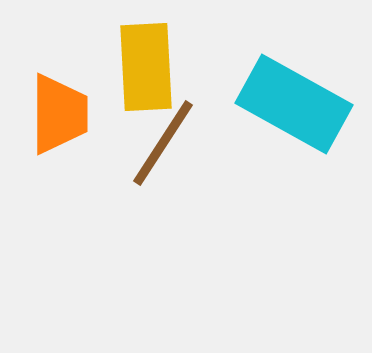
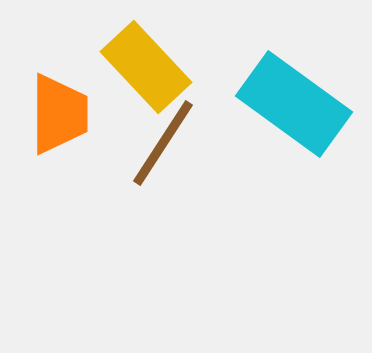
yellow rectangle: rotated 40 degrees counterclockwise
cyan rectangle: rotated 7 degrees clockwise
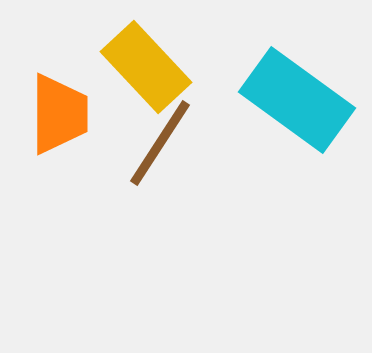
cyan rectangle: moved 3 px right, 4 px up
brown line: moved 3 px left
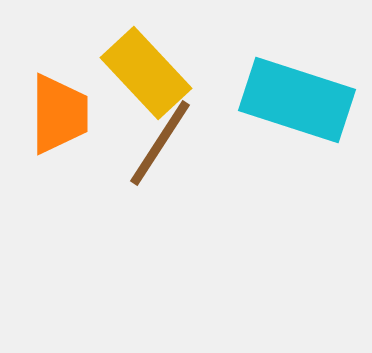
yellow rectangle: moved 6 px down
cyan rectangle: rotated 18 degrees counterclockwise
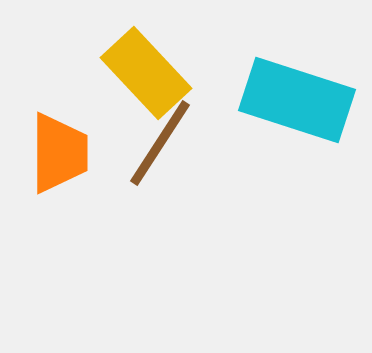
orange trapezoid: moved 39 px down
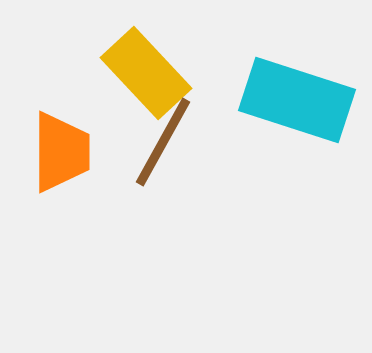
brown line: moved 3 px right, 1 px up; rotated 4 degrees counterclockwise
orange trapezoid: moved 2 px right, 1 px up
